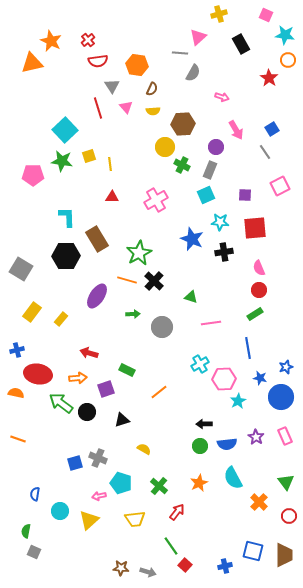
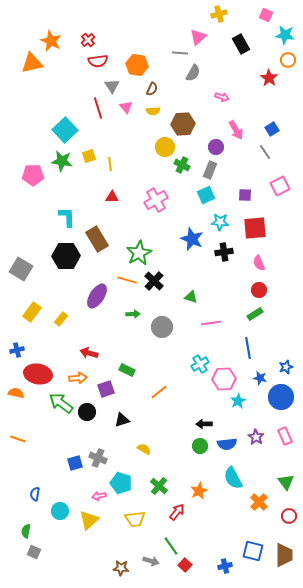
pink semicircle at (259, 268): moved 5 px up
orange star at (199, 483): moved 8 px down
gray arrow at (148, 572): moved 3 px right, 11 px up
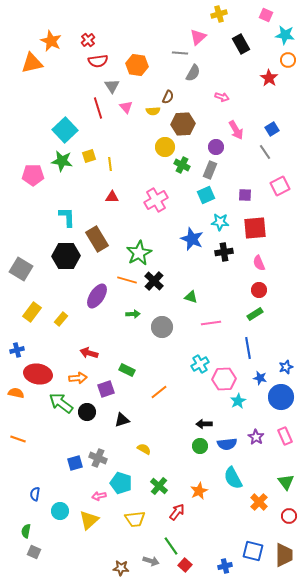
brown semicircle at (152, 89): moved 16 px right, 8 px down
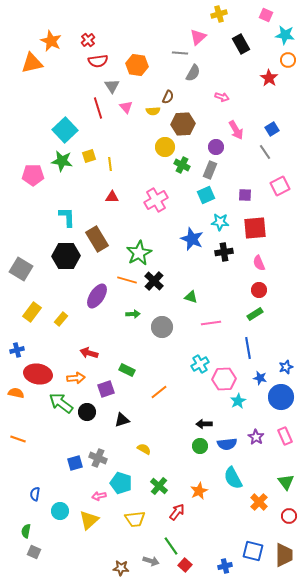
orange arrow at (78, 378): moved 2 px left
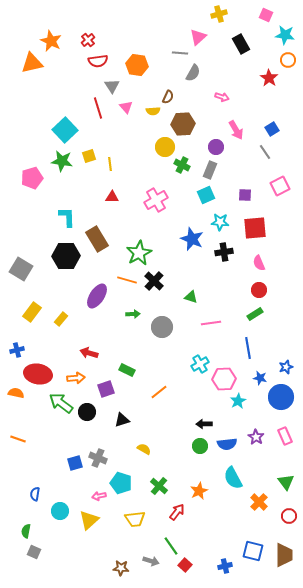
pink pentagon at (33, 175): moved 1 px left, 3 px down; rotated 15 degrees counterclockwise
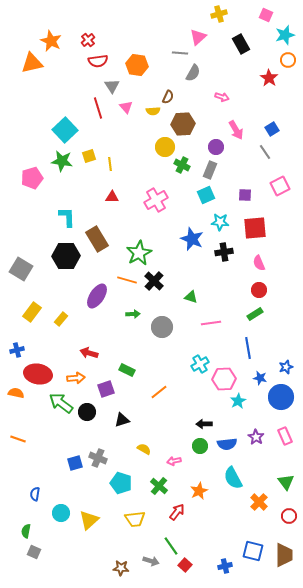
cyan star at (285, 35): rotated 24 degrees counterclockwise
pink arrow at (99, 496): moved 75 px right, 35 px up
cyan circle at (60, 511): moved 1 px right, 2 px down
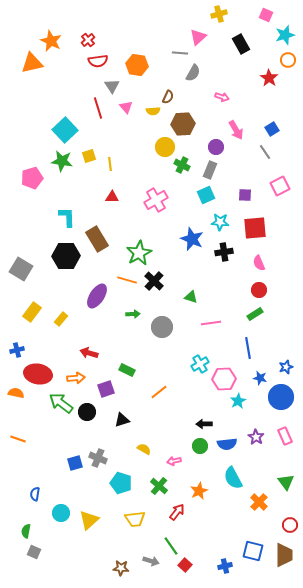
red circle at (289, 516): moved 1 px right, 9 px down
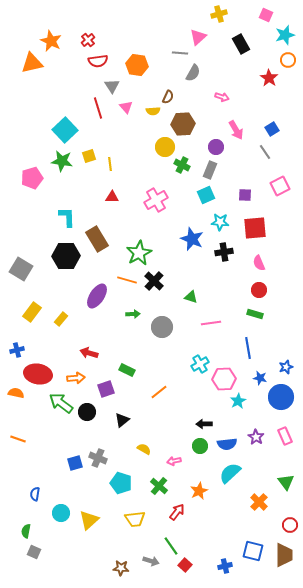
green rectangle at (255, 314): rotated 49 degrees clockwise
black triangle at (122, 420): rotated 21 degrees counterclockwise
cyan semicircle at (233, 478): moved 3 px left, 5 px up; rotated 75 degrees clockwise
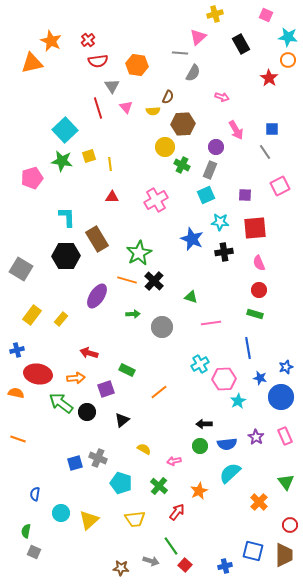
yellow cross at (219, 14): moved 4 px left
cyan star at (285, 35): moved 3 px right, 2 px down; rotated 24 degrees clockwise
blue square at (272, 129): rotated 32 degrees clockwise
yellow rectangle at (32, 312): moved 3 px down
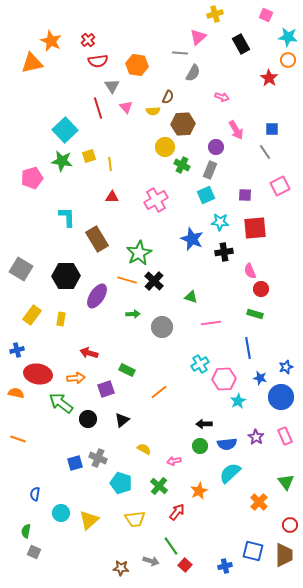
black hexagon at (66, 256): moved 20 px down
pink semicircle at (259, 263): moved 9 px left, 8 px down
red circle at (259, 290): moved 2 px right, 1 px up
yellow rectangle at (61, 319): rotated 32 degrees counterclockwise
black circle at (87, 412): moved 1 px right, 7 px down
